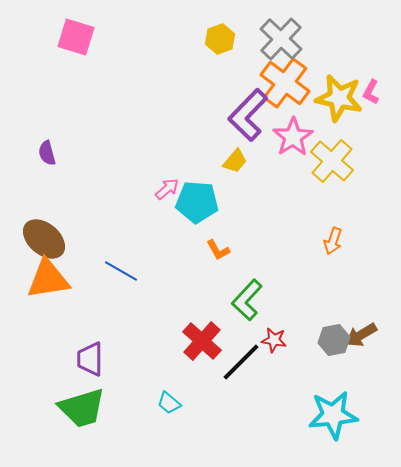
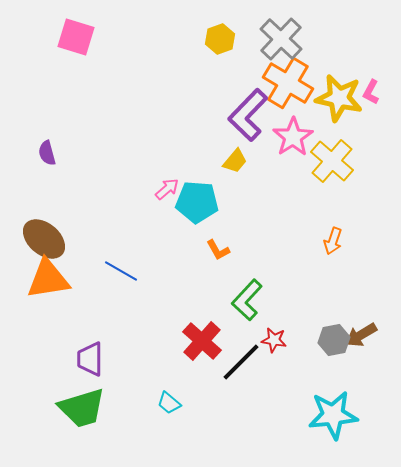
orange cross: moved 3 px right; rotated 6 degrees counterclockwise
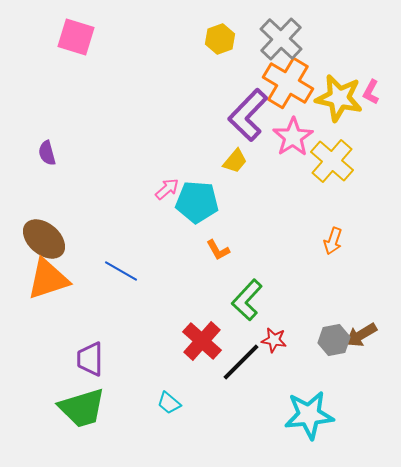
orange triangle: rotated 9 degrees counterclockwise
cyan star: moved 24 px left
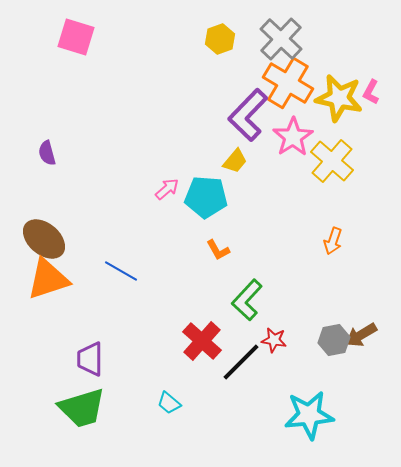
cyan pentagon: moved 9 px right, 5 px up
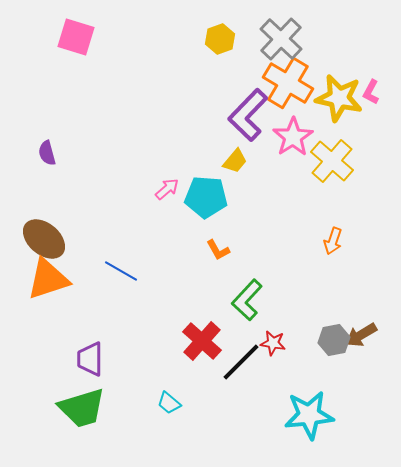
red star: moved 1 px left, 3 px down
